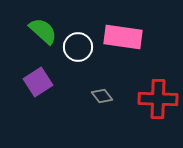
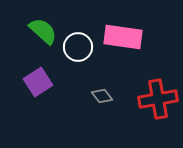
red cross: rotated 12 degrees counterclockwise
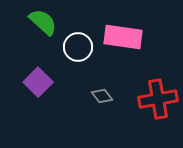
green semicircle: moved 9 px up
purple square: rotated 12 degrees counterclockwise
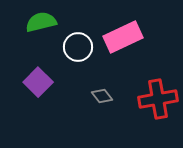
green semicircle: moved 2 px left; rotated 56 degrees counterclockwise
pink rectangle: rotated 33 degrees counterclockwise
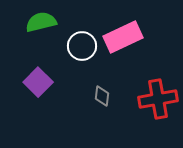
white circle: moved 4 px right, 1 px up
gray diamond: rotated 45 degrees clockwise
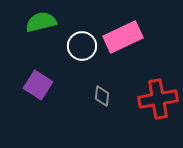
purple square: moved 3 px down; rotated 12 degrees counterclockwise
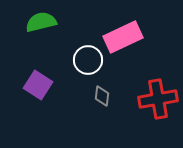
white circle: moved 6 px right, 14 px down
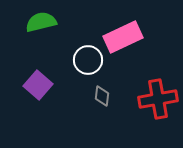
purple square: rotated 8 degrees clockwise
